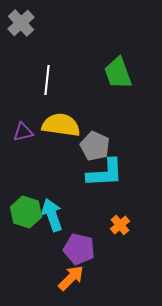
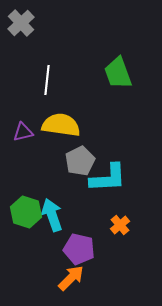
gray pentagon: moved 15 px left, 15 px down; rotated 20 degrees clockwise
cyan L-shape: moved 3 px right, 5 px down
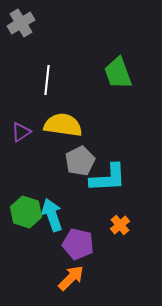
gray cross: rotated 12 degrees clockwise
yellow semicircle: moved 2 px right
purple triangle: moved 2 px left; rotated 20 degrees counterclockwise
purple pentagon: moved 1 px left, 5 px up
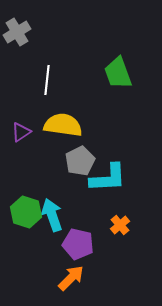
gray cross: moved 4 px left, 9 px down
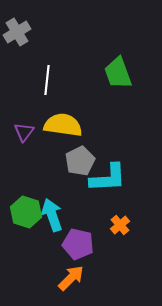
purple triangle: moved 3 px right; rotated 20 degrees counterclockwise
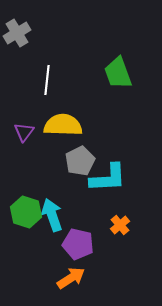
gray cross: moved 1 px down
yellow semicircle: rotated 6 degrees counterclockwise
orange arrow: rotated 12 degrees clockwise
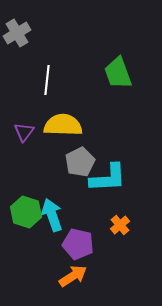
gray pentagon: moved 1 px down
orange arrow: moved 2 px right, 2 px up
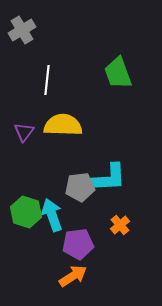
gray cross: moved 5 px right, 3 px up
gray pentagon: moved 25 px down; rotated 20 degrees clockwise
purple pentagon: rotated 20 degrees counterclockwise
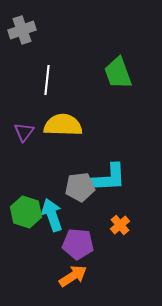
gray cross: rotated 12 degrees clockwise
purple pentagon: rotated 12 degrees clockwise
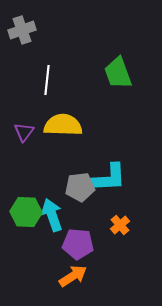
green hexagon: rotated 16 degrees counterclockwise
